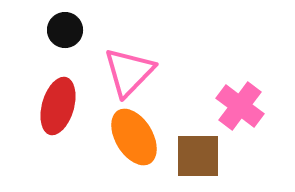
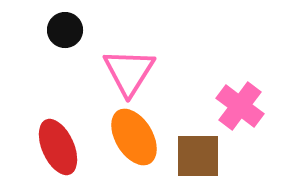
pink triangle: rotated 12 degrees counterclockwise
red ellipse: moved 41 px down; rotated 40 degrees counterclockwise
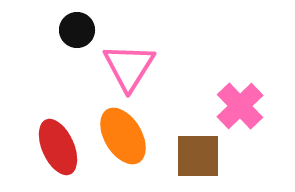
black circle: moved 12 px right
pink triangle: moved 5 px up
pink cross: rotated 9 degrees clockwise
orange ellipse: moved 11 px left, 1 px up
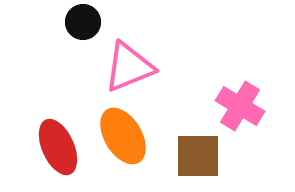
black circle: moved 6 px right, 8 px up
pink triangle: rotated 36 degrees clockwise
pink cross: rotated 15 degrees counterclockwise
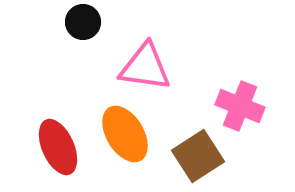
pink triangle: moved 16 px right; rotated 30 degrees clockwise
pink cross: rotated 9 degrees counterclockwise
orange ellipse: moved 2 px right, 2 px up
brown square: rotated 33 degrees counterclockwise
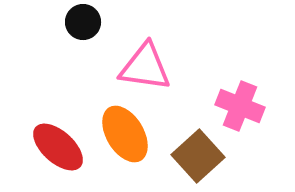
red ellipse: rotated 24 degrees counterclockwise
brown square: rotated 9 degrees counterclockwise
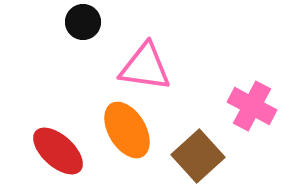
pink cross: moved 12 px right; rotated 6 degrees clockwise
orange ellipse: moved 2 px right, 4 px up
red ellipse: moved 4 px down
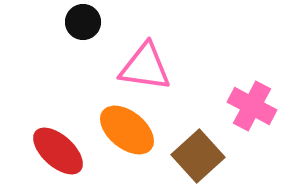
orange ellipse: rotated 20 degrees counterclockwise
